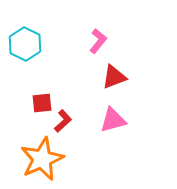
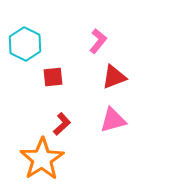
red square: moved 11 px right, 26 px up
red L-shape: moved 1 px left, 3 px down
orange star: rotated 9 degrees counterclockwise
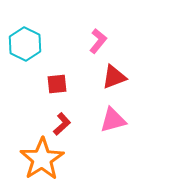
red square: moved 4 px right, 7 px down
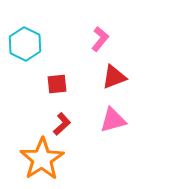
pink L-shape: moved 2 px right, 2 px up
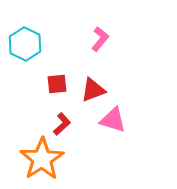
red triangle: moved 21 px left, 13 px down
pink triangle: rotated 32 degrees clockwise
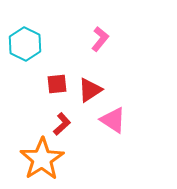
red triangle: moved 3 px left; rotated 12 degrees counterclockwise
pink triangle: rotated 16 degrees clockwise
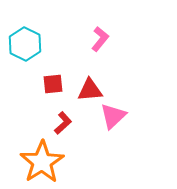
red square: moved 4 px left
red triangle: rotated 28 degrees clockwise
pink triangle: moved 4 px up; rotated 44 degrees clockwise
red L-shape: moved 1 px right, 1 px up
orange star: moved 3 px down
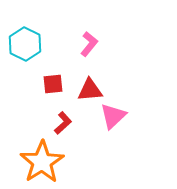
pink L-shape: moved 11 px left, 5 px down
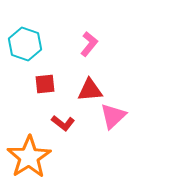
cyan hexagon: rotated 8 degrees counterclockwise
red square: moved 8 px left
red L-shape: rotated 80 degrees clockwise
orange star: moved 13 px left, 5 px up
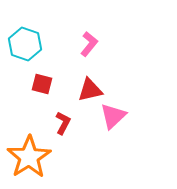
red square: moved 3 px left; rotated 20 degrees clockwise
red triangle: rotated 8 degrees counterclockwise
red L-shape: rotated 100 degrees counterclockwise
